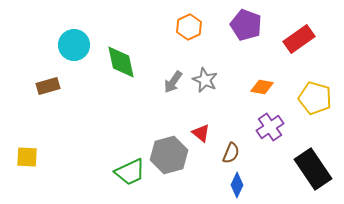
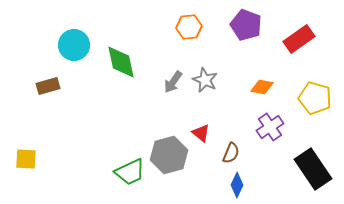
orange hexagon: rotated 20 degrees clockwise
yellow square: moved 1 px left, 2 px down
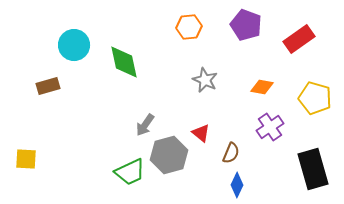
green diamond: moved 3 px right
gray arrow: moved 28 px left, 43 px down
black rectangle: rotated 18 degrees clockwise
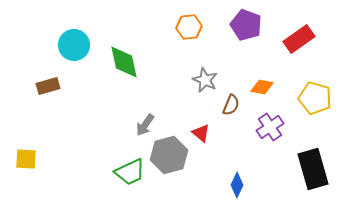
brown semicircle: moved 48 px up
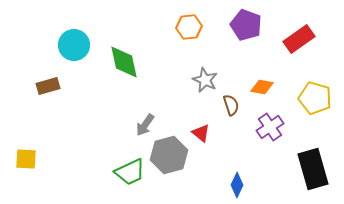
brown semicircle: rotated 40 degrees counterclockwise
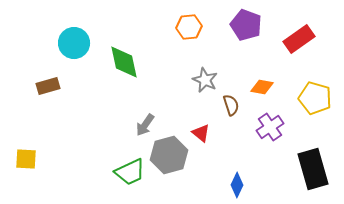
cyan circle: moved 2 px up
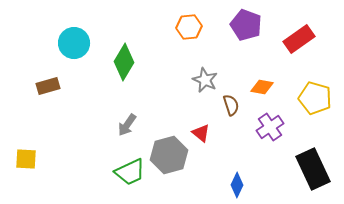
green diamond: rotated 42 degrees clockwise
gray arrow: moved 18 px left
black rectangle: rotated 9 degrees counterclockwise
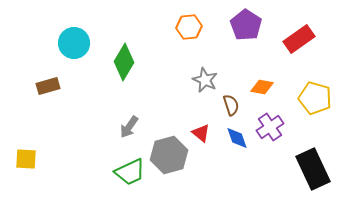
purple pentagon: rotated 12 degrees clockwise
gray arrow: moved 2 px right, 2 px down
blue diamond: moved 47 px up; rotated 45 degrees counterclockwise
